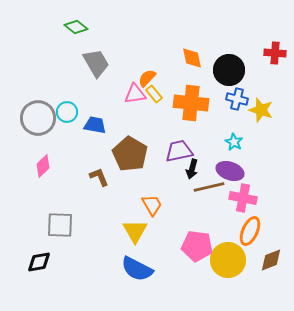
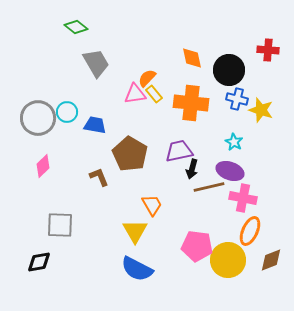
red cross: moved 7 px left, 3 px up
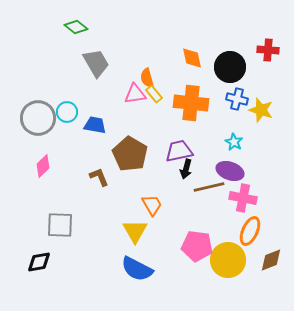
black circle: moved 1 px right, 3 px up
orange semicircle: rotated 60 degrees counterclockwise
black arrow: moved 6 px left
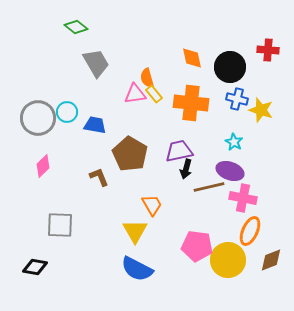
black diamond: moved 4 px left, 5 px down; rotated 20 degrees clockwise
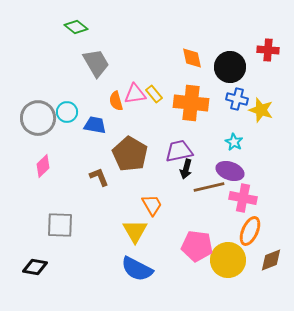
orange semicircle: moved 31 px left, 23 px down
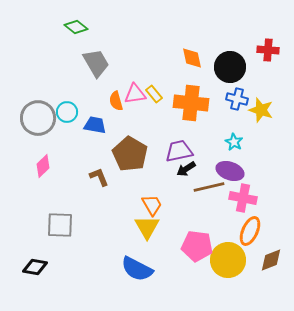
black arrow: rotated 42 degrees clockwise
yellow triangle: moved 12 px right, 4 px up
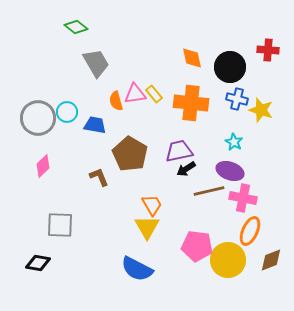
brown line: moved 4 px down
black diamond: moved 3 px right, 4 px up
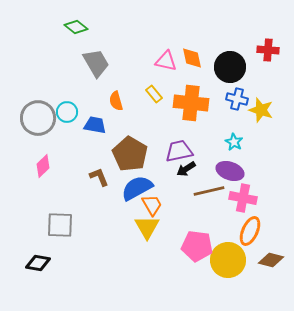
pink triangle: moved 31 px right, 33 px up; rotated 20 degrees clockwise
brown diamond: rotated 35 degrees clockwise
blue semicircle: moved 81 px up; rotated 124 degrees clockwise
